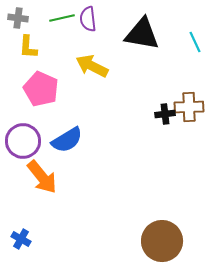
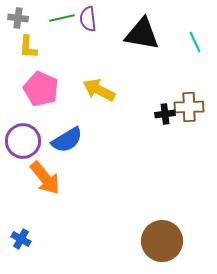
yellow arrow: moved 7 px right, 24 px down
orange arrow: moved 3 px right, 1 px down
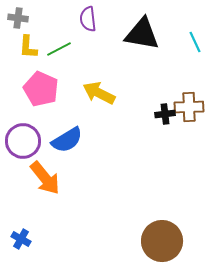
green line: moved 3 px left, 31 px down; rotated 15 degrees counterclockwise
yellow arrow: moved 3 px down
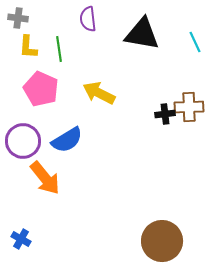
green line: rotated 70 degrees counterclockwise
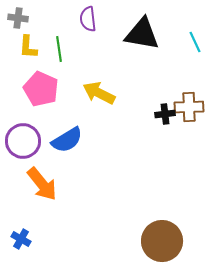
orange arrow: moved 3 px left, 6 px down
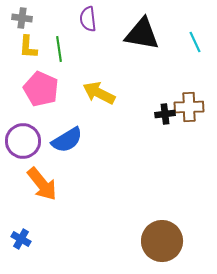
gray cross: moved 4 px right
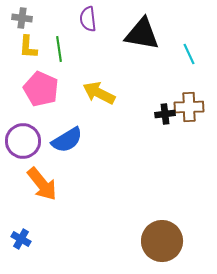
cyan line: moved 6 px left, 12 px down
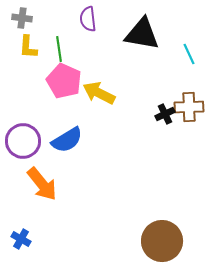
pink pentagon: moved 23 px right, 8 px up
black cross: rotated 18 degrees counterclockwise
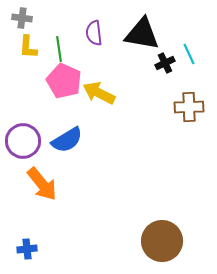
purple semicircle: moved 6 px right, 14 px down
black cross: moved 51 px up
blue cross: moved 6 px right, 10 px down; rotated 36 degrees counterclockwise
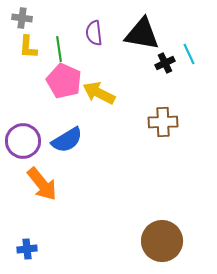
brown cross: moved 26 px left, 15 px down
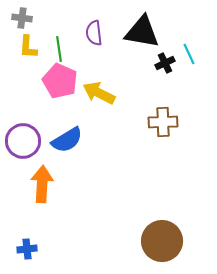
black triangle: moved 2 px up
pink pentagon: moved 4 px left
orange arrow: rotated 138 degrees counterclockwise
